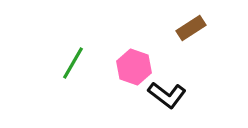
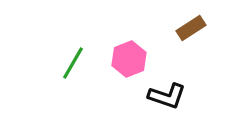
pink hexagon: moved 5 px left, 8 px up; rotated 20 degrees clockwise
black L-shape: moved 1 px down; rotated 18 degrees counterclockwise
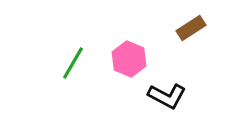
pink hexagon: rotated 16 degrees counterclockwise
black L-shape: rotated 9 degrees clockwise
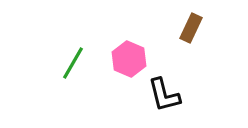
brown rectangle: rotated 32 degrees counterclockwise
black L-shape: moved 3 px left, 1 px up; rotated 48 degrees clockwise
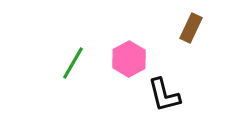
pink hexagon: rotated 8 degrees clockwise
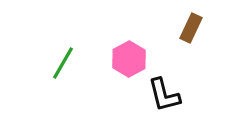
green line: moved 10 px left
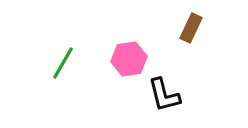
pink hexagon: rotated 20 degrees clockwise
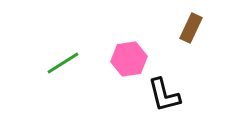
green line: rotated 28 degrees clockwise
